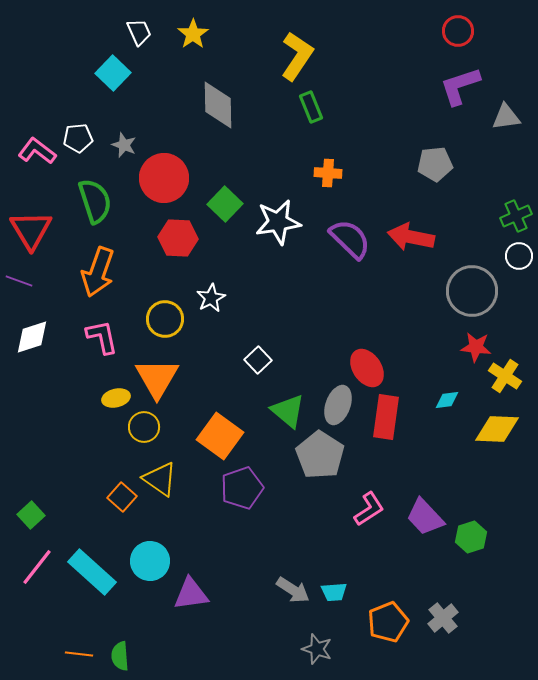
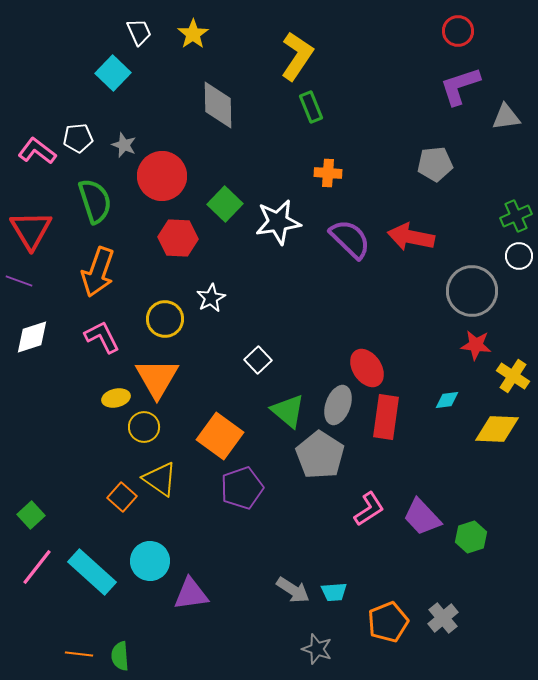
red circle at (164, 178): moved 2 px left, 2 px up
pink L-shape at (102, 337): rotated 15 degrees counterclockwise
red star at (476, 347): moved 2 px up
yellow cross at (505, 376): moved 8 px right
purple trapezoid at (425, 517): moved 3 px left
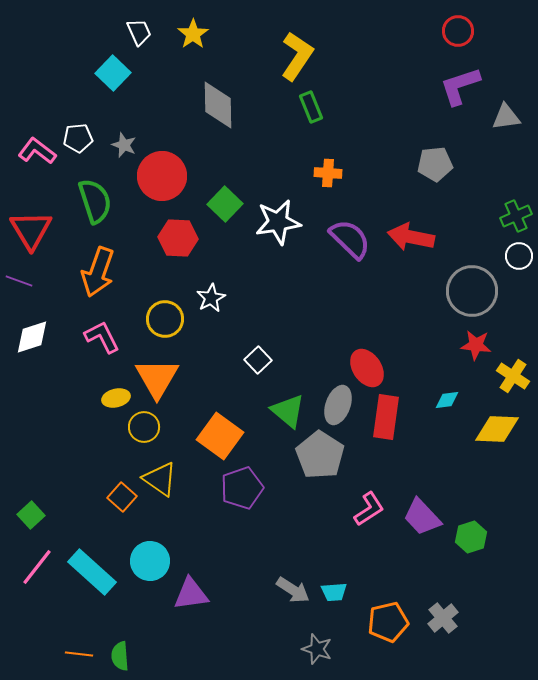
orange pentagon at (388, 622): rotated 9 degrees clockwise
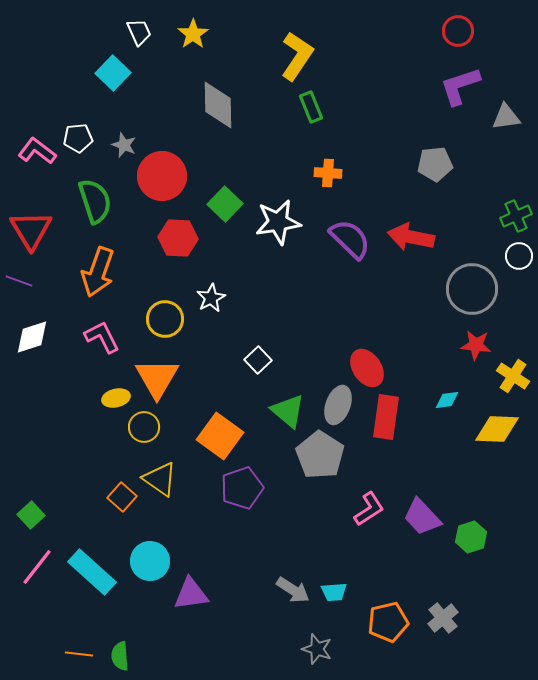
gray circle at (472, 291): moved 2 px up
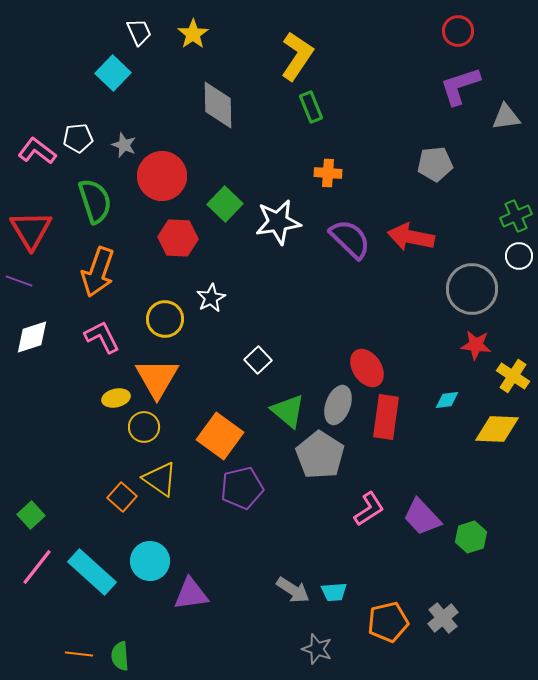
purple pentagon at (242, 488): rotated 6 degrees clockwise
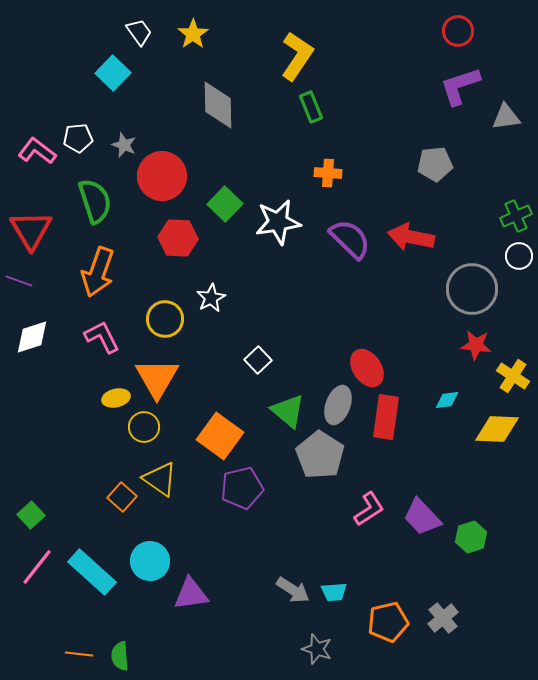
white trapezoid at (139, 32): rotated 12 degrees counterclockwise
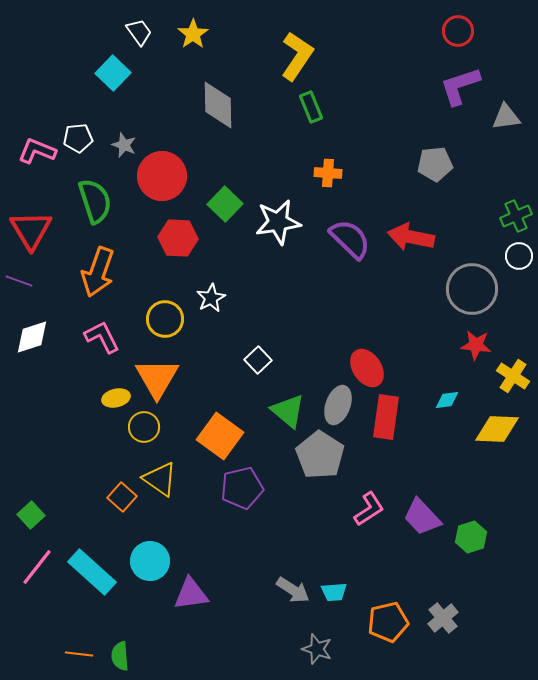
pink L-shape at (37, 151): rotated 15 degrees counterclockwise
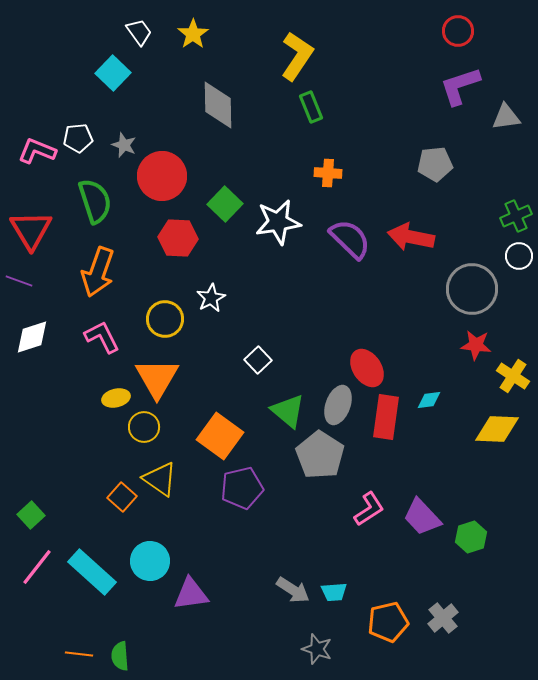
cyan diamond at (447, 400): moved 18 px left
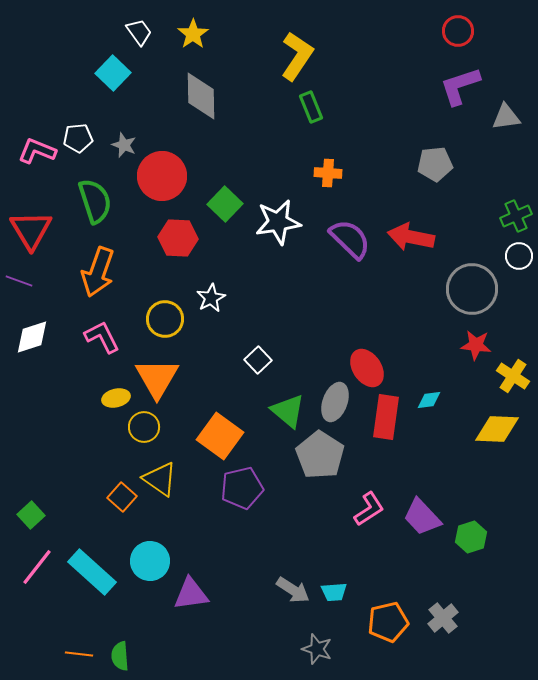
gray diamond at (218, 105): moved 17 px left, 9 px up
gray ellipse at (338, 405): moved 3 px left, 3 px up
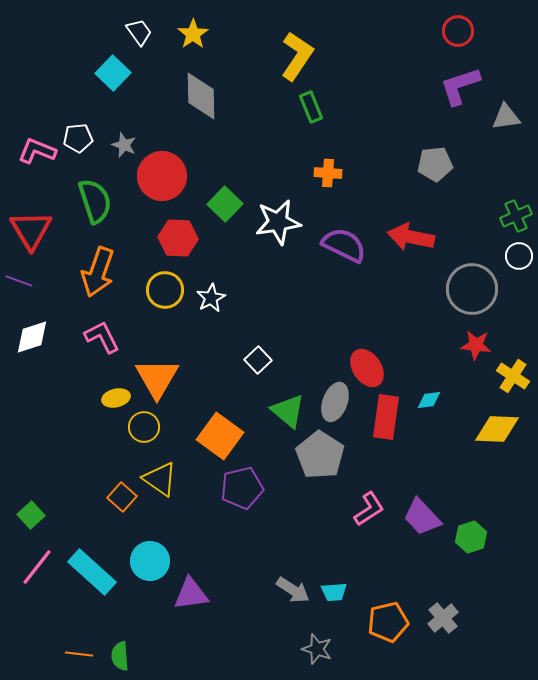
purple semicircle at (350, 239): moved 6 px left, 6 px down; rotated 18 degrees counterclockwise
yellow circle at (165, 319): moved 29 px up
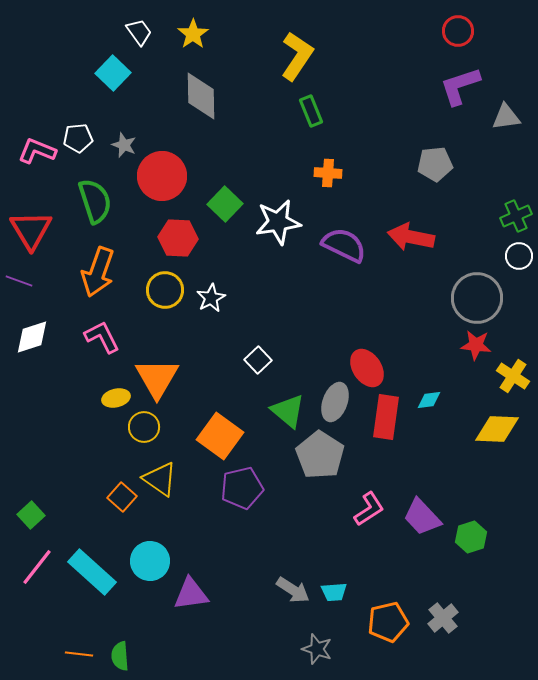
green rectangle at (311, 107): moved 4 px down
gray circle at (472, 289): moved 5 px right, 9 px down
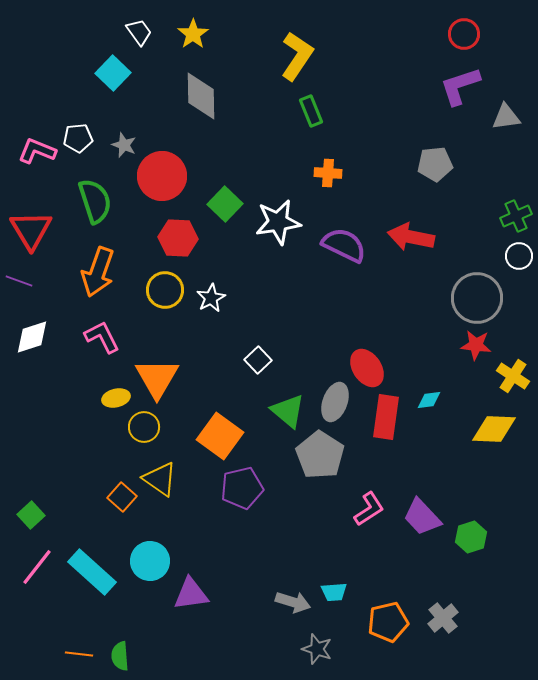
red circle at (458, 31): moved 6 px right, 3 px down
yellow diamond at (497, 429): moved 3 px left
gray arrow at (293, 590): moved 12 px down; rotated 16 degrees counterclockwise
